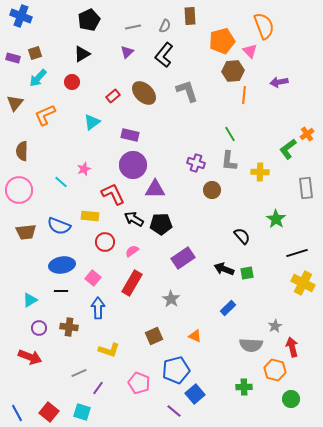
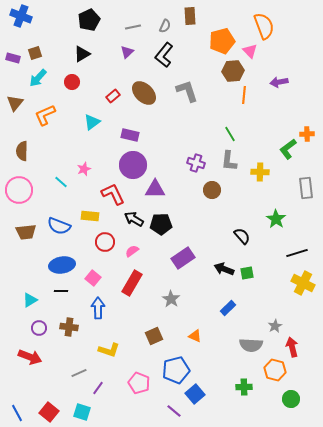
orange cross at (307, 134): rotated 32 degrees clockwise
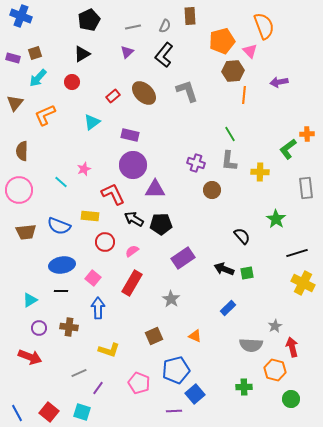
purple line at (174, 411): rotated 42 degrees counterclockwise
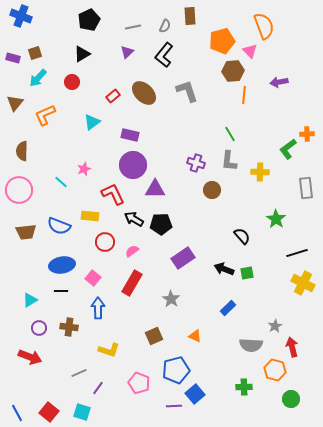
purple line at (174, 411): moved 5 px up
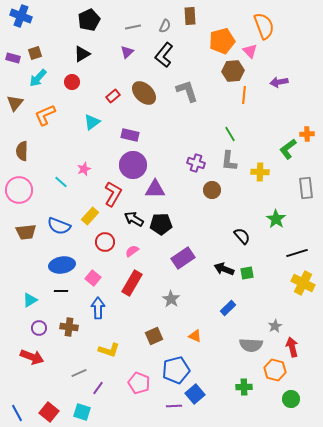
red L-shape at (113, 194): rotated 55 degrees clockwise
yellow rectangle at (90, 216): rotated 54 degrees counterclockwise
red arrow at (30, 357): moved 2 px right
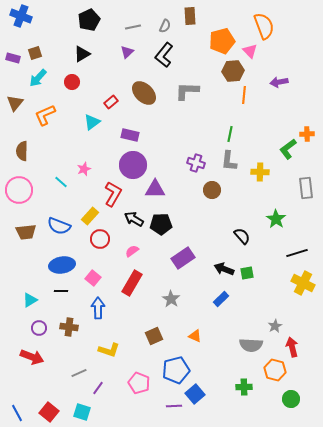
gray L-shape at (187, 91): rotated 70 degrees counterclockwise
red rectangle at (113, 96): moved 2 px left, 6 px down
green line at (230, 134): rotated 42 degrees clockwise
red circle at (105, 242): moved 5 px left, 3 px up
blue rectangle at (228, 308): moved 7 px left, 9 px up
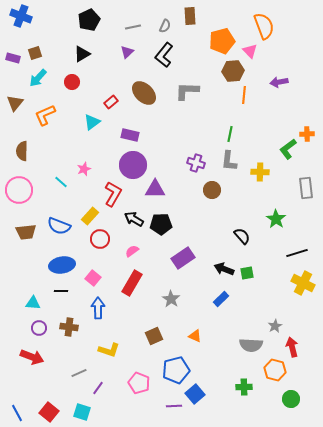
cyan triangle at (30, 300): moved 3 px right, 3 px down; rotated 35 degrees clockwise
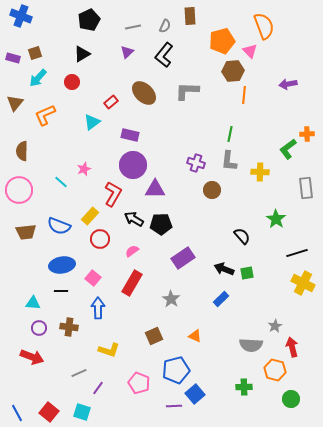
purple arrow at (279, 82): moved 9 px right, 2 px down
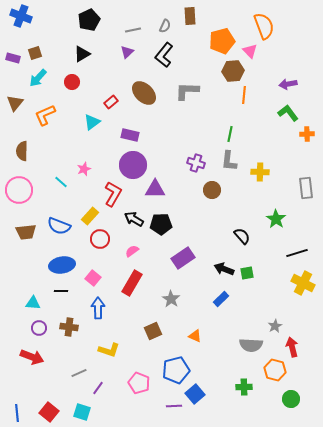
gray line at (133, 27): moved 3 px down
green L-shape at (288, 149): moved 36 px up; rotated 90 degrees clockwise
brown square at (154, 336): moved 1 px left, 5 px up
blue line at (17, 413): rotated 24 degrees clockwise
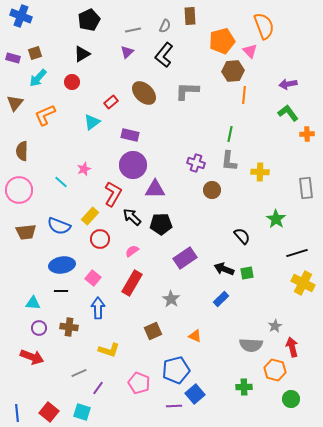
black arrow at (134, 219): moved 2 px left, 2 px up; rotated 12 degrees clockwise
purple rectangle at (183, 258): moved 2 px right
